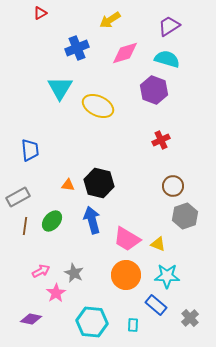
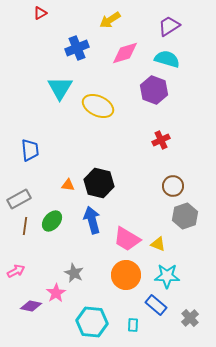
gray rectangle: moved 1 px right, 2 px down
pink arrow: moved 25 px left
purple diamond: moved 13 px up
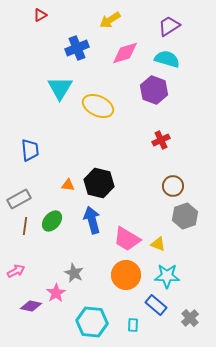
red triangle: moved 2 px down
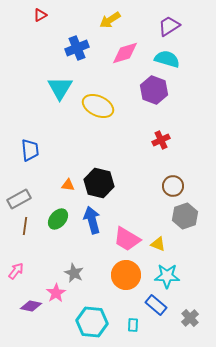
green ellipse: moved 6 px right, 2 px up
pink arrow: rotated 24 degrees counterclockwise
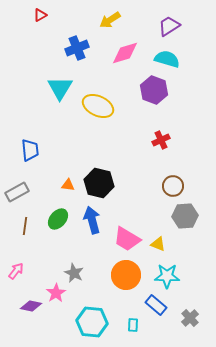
gray rectangle: moved 2 px left, 7 px up
gray hexagon: rotated 15 degrees clockwise
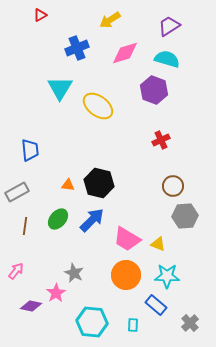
yellow ellipse: rotated 12 degrees clockwise
blue arrow: rotated 60 degrees clockwise
gray cross: moved 5 px down
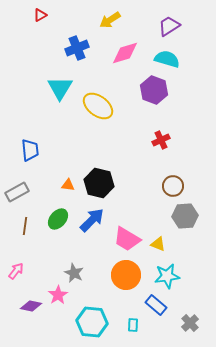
cyan star: rotated 10 degrees counterclockwise
pink star: moved 2 px right, 2 px down
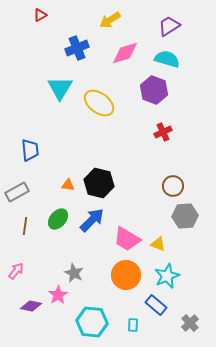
yellow ellipse: moved 1 px right, 3 px up
red cross: moved 2 px right, 8 px up
cyan star: rotated 15 degrees counterclockwise
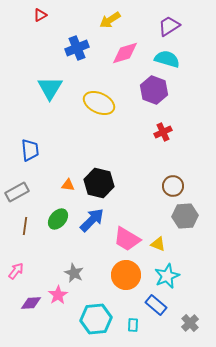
cyan triangle: moved 10 px left
yellow ellipse: rotated 12 degrees counterclockwise
purple diamond: moved 3 px up; rotated 15 degrees counterclockwise
cyan hexagon: moved 4 px right, 3 px up; rotated 12 degrees counterclockwise
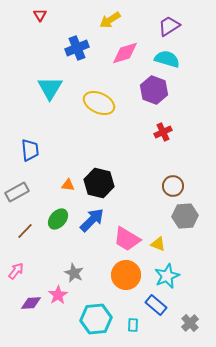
red triangle: rotated 32 degrees counterclockwise
brown line: moved 5 px down; rotated 36 degrees clockwise
